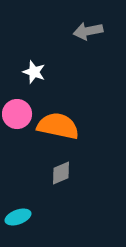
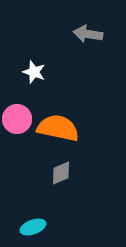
gray arrow: moved 3 px down; rotated 20 degrees clockwise
pink circle: moved 5 px down
orange semicircle: moved 2 px down
cyan ellipse: moved 15 px right, 10 px down
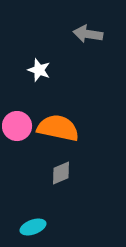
white star: moved 5 px right, 2 px up
pink circle: moved 7 px down
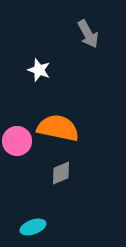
gray arrow: rotated 128 degrees counterclockwise
pink circle: moved 15 px down
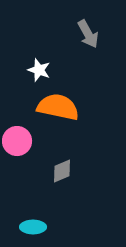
orange semicircle: moved 21 px up
gray diamond: moved 1 px right, 2 px up
cyan ellipse: rotated 20 degrees clockwise
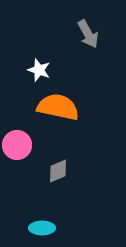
pink circle: moved 4 px down
gray diamond: moved 4 px left
cyan ellipse: moved 9 px right, 1 px down
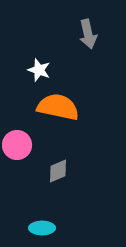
gray arrow: rotated 16 degrees clockwise
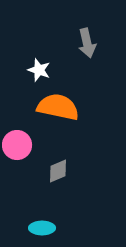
gray arrow: moved 1 px left, 9 px down
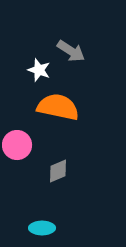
gray arrow: moved 16 px left, 8 px down; rotated 44 degrees counterclockwise
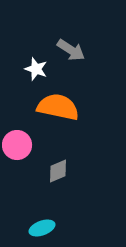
gray arrow: moved 1 px up
white star: moved 3 px left, 1 px up
cyan ellipse: rotated 20 degrees counterclockwise
